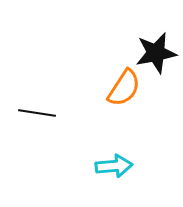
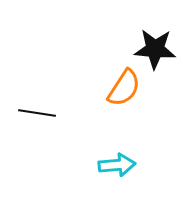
black star: moved 1 px left, 4 px up; rotated 15 degrees clockwise
cyan arrow: moved 3 px right, 1 px up
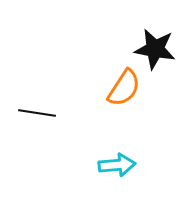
black star: rotated 6 degrees clockwise
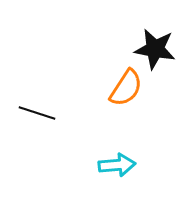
orange semicircle: moved 2 px right
black line: rotated 9 degrees clockwise
